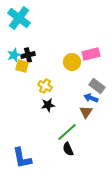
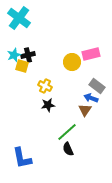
brown triangle: moved 1 px left, 2 px up
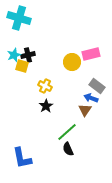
cyan cross: rotated 20 degrees counterclockwise
black star: moved 2 px left, 1 px down; rotated 24 degrees counterclockwise
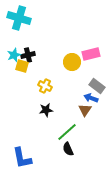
black star: moved 4 px down; rotated 24 degrees clockwise
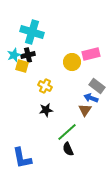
cyan cross: moved 13 px right, 14 px down
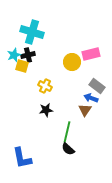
green line: rotated 35 degrees counterclockwise
black semicircle: rotated 24 degrees counterclockwise
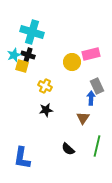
black cross: rotated 32 degrees clockwise
gray rectangle: rotated 28 degrees clockwise
blue arrow: rotated 72 degrees clockwise
brown triangle: moved 2 px left, 8 px down
green line: moved 30 px right, 14 px down
blue L-shape: rotated 20 degrees clockwise
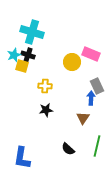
pink rectangle: rotated 36 degrees clockwise
yellow cross: rotated 24 degrees counterclockwise
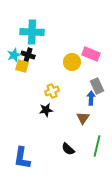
cyan cross: rotated 15 degrees counterclockwise
yellow cross: moved 7 px right, 5 px down; rotated 24 degrees counterclockwise
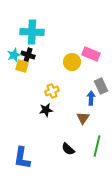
gray rectangle: moved 4 px right
